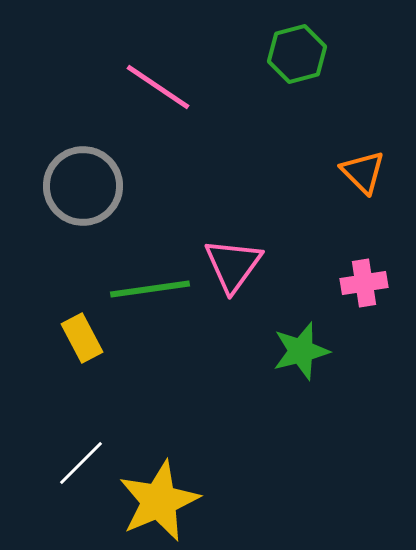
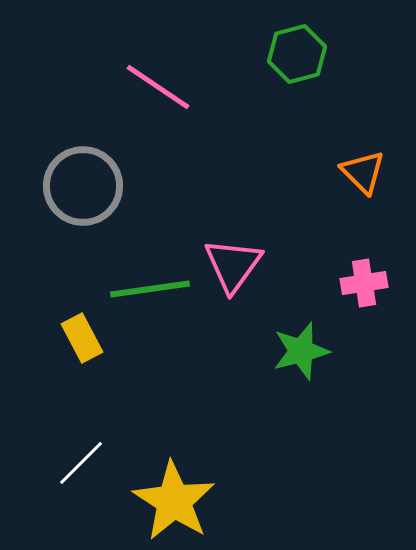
yellow star: moved 15 px right; rotated 16 degrees counterclockwise
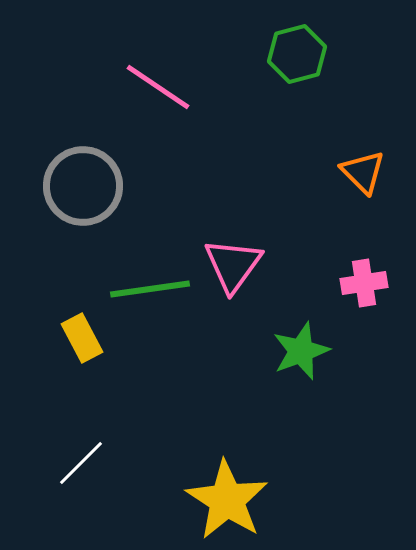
green star: rotated 6 degrees counterclockwise
yellow star: moved 53 px right, 1 px up
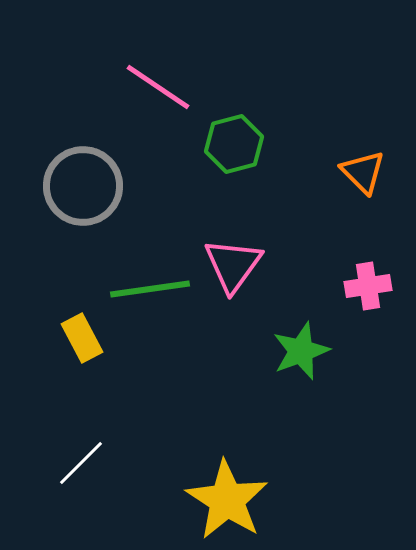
green hexagon: moved 63 px left, 90 px down
pink cross: moved 4 px right, 3 px down
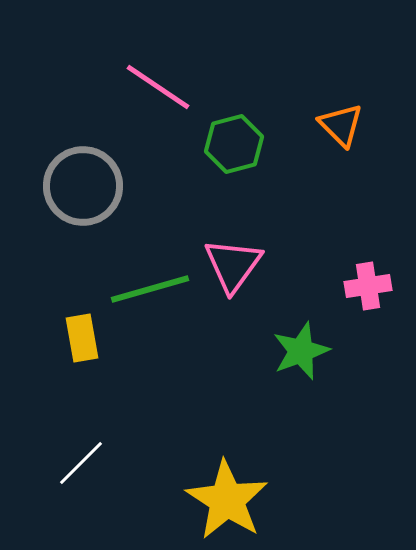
orange triangle: moved 22 px left, 47 px up
green line: rotated 8 degrees counterclockwise
yellow rectangle: rotated 18 degrees clockwise
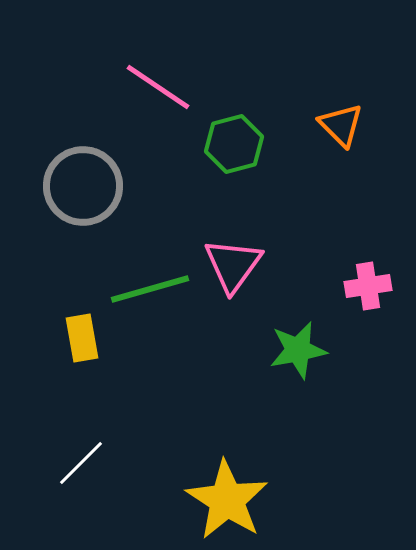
green star: moved 3 px left, 1 px up; rotated 10 degrees clockwise
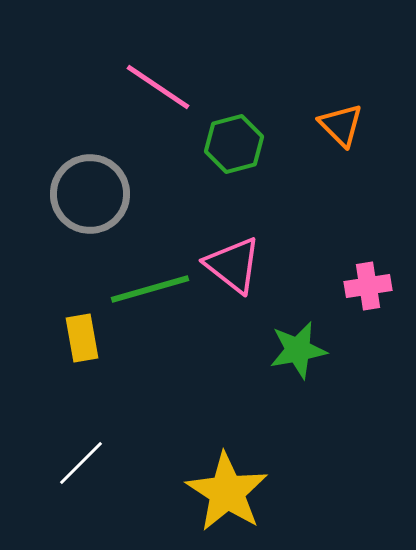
gray circle: moved 7 px right, 8 px down
pink triangle: rotated 28 degrees counterclockwise
yellow star: moved 8 px up
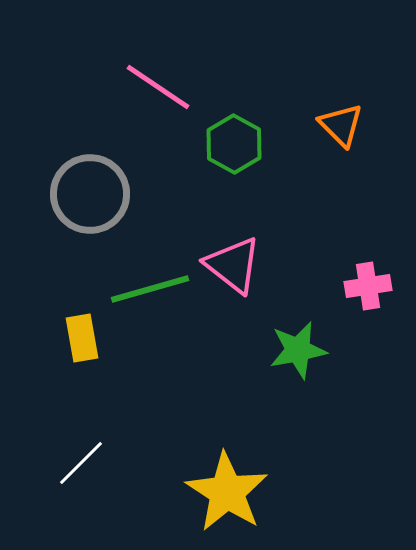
green hexagon: rotated 16 degrees counterclockwise
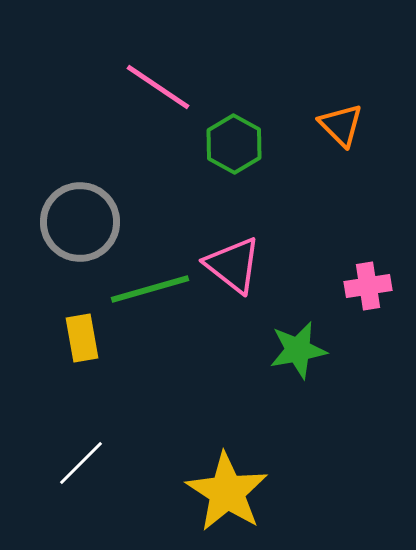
gray circle: moved 10 px left, 28 px down
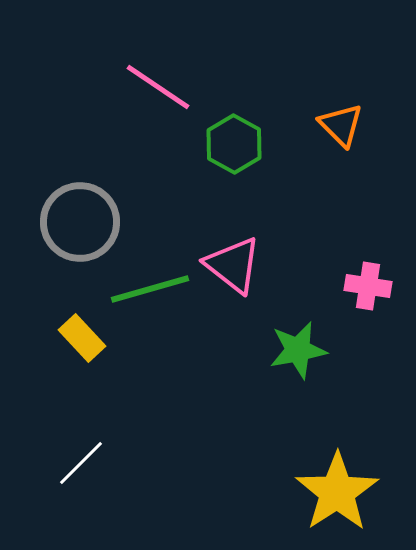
pink cross: rotated 18 degrees clockwise
yellow rectangle: rotated 33 degrees counterclockwise
yellow star: moved 110 px right; rotated 6 degrees clockwise
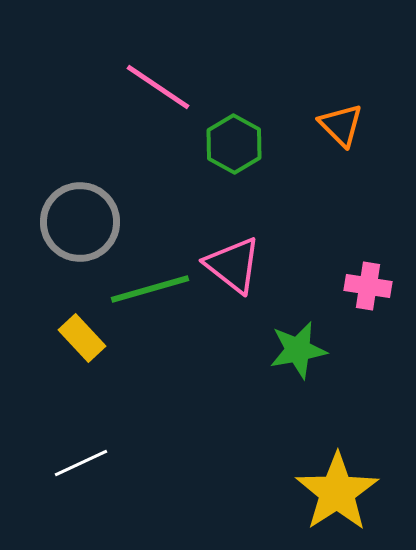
white line: rotated 20 degrees clockwise
